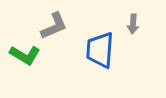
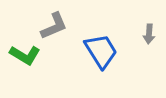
gray arrow: moved 16 px right, 10 px down
blue trapezoid: moved 1 px right, 1 px down; rotated 144 degrees clockwise
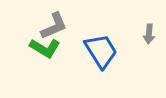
green L-shape: moved 20 px right, 7 px up
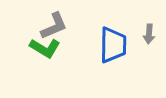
blue trapezoid: moved 12 px right, 6 px up; rotated 33 degrees clockwise
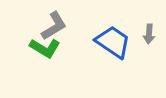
gray L-shape: rotated 8 degrees counterclockwise
blue trapezoid: moved 3 px up; rotated 57 degrees counterclockwise
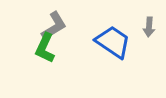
gray arrow: moved 7 px up
green L-shape: rotated 84 degrees clockwise
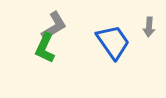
blue trapezoid: rotated 21 degrees clockwise
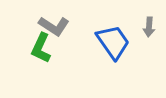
gray L-shape: rotated 64 degrees clockwise
green L-shape: moved 4 px left
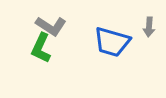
gray L-shape: moved 3 px left
blue trapezoid: moved 1 px left; rotated 141 degrees clockwise
